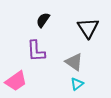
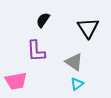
pink trapezoid: rotated 25 degrees clockwise
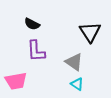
black semicircle: moved 11 px left, 4 px down; rotated 98 degrees counterclockwise
black triangle: moved 2 px right, 4 px down
cyan triangle: rotated 48 degrees counterclockwise
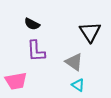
cyan triangle: moved 1 px right, 1 px down
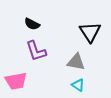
purple L-shape: rotated 15 degrees counterclockwise
gray triangle: moved 2 px right; rotated 24 degrees counterclockwise
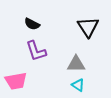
black triangle: moved 2 px left, 5 px up
gray triangle: moved 2 px down; rotated 12 degrees counterclockwise
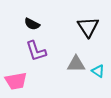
cyan triangle: moved 20 px right, 14 px up
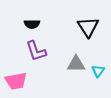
black semicircle: rotated 28 degrees counterclockwise
cyan triangle: rotated 32 degrees clockwise
